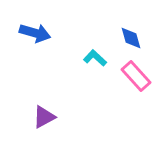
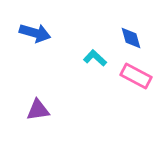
pink rectangle: rotated 20 degrees counterclockwise
purple triangle: moved 6 px left, 7 px up; rotated 20 degrees clockwise
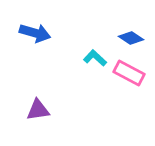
blue diamond: rotated 40 degrees counterclockwise
pink rectangle: moved 7 px left, 3 px up
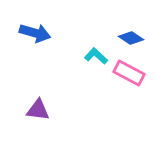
cyan L-shape: moved 1 px right, 2 px up
purple triangle: rotated 15 degrees clockwise
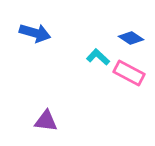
cyan L-shape: moved 2 px right, 1 px down
purple triangle: moved 8 px right, 11 px down
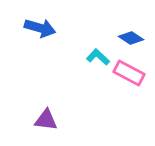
blue arrow: moved 5 px right, 5 px up
purple triangle: moved 1 px up
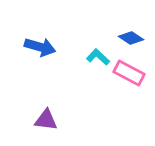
blue arrow: moved 19 px down
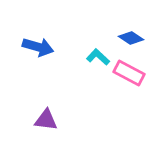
blue arrow: moved 2 px left
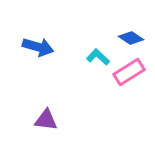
pink rectangle: moved 1 px up; rotated 60 degrees counterclockwise
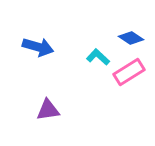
purple triangle: moved 2 px right, 10 px up; rotated 15 degrees counterclockwise
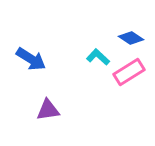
blue arrow: moved 7 px left, 12 px down; rotated 16 degrees clockwise
